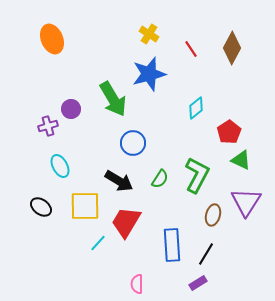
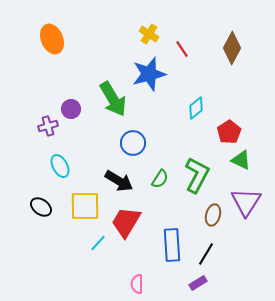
red line: moved 9 px left
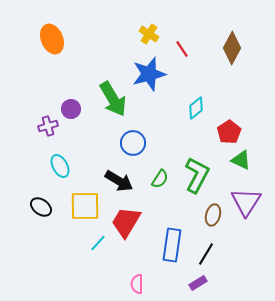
blue rectangle: rotated 12 degrees clockwise
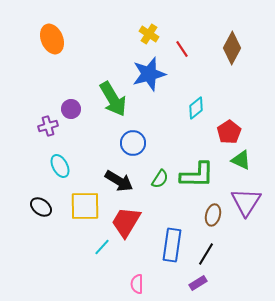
green L-shape: rotated 63 degrees clockwise
cyan line: moved 4 px right, 4 px down
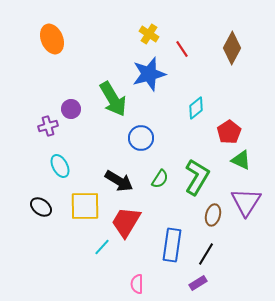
blue circle: moved 8 px right, 5 px up
green L-shape: moved 2 px down; rotated 60 degrees counterclockwise
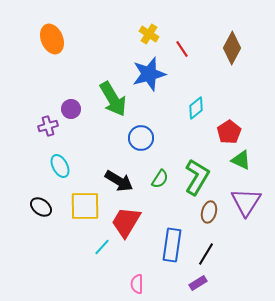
brown ellipse: moved 4 px left, 3 px up
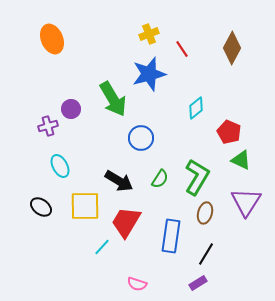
yellow cross: rotated 36 degrees clockwise
red pentagon: rotated 15 degrees counterclockwise
brown ellipse: moved 4 px left, 1 px down
blue rectangle: moved 1 px left, 9 px up
pink semicircle: rotated 72 degrees counterclockwise
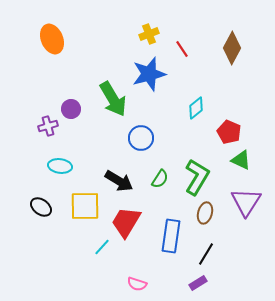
cyan ellipse: rotated 55 degrees counterclockwise
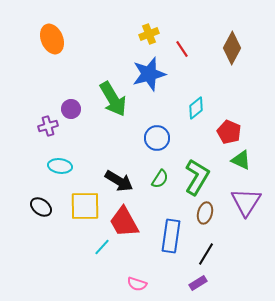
blue circle: moved 16 px right
red trapezoid: moved 2 px left; rotated 60 degrees counterclockwise
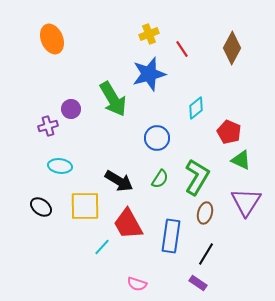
red trapezoid: moved 4 px right, 2 px down
purple rectangle: rotated 66 degrees clockwise
